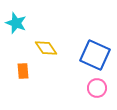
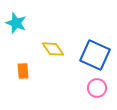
yellow diamond: moved 7 px right, 1 px down
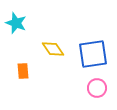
blue square: moved 2 px left, 1 px up; rotated 32 degrees counterclockwise
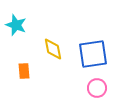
cyan star: moved 2 px down
yellow diamond: rotated 25 degrees clockwise
orange rectangle: moved 1 px right
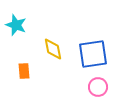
pink circle: moved 1 px right, 1 px up
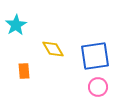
cyan star: rotated 20 degrees clockwise
yellow diamond: rotated 20 degrees counterclockwise
blue square: moved 2 px right, 2 px down
